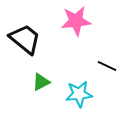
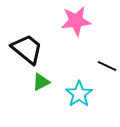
black trapezoid: moved 2 px right, 10 px down
cyan star: rotated 28 degrees counterclockwise
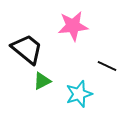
pink star: moved 3 px left, 5 px down
green triangle: moved 1 px right, 1 px up
cyan star: rotated 16 degrees clockwise
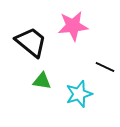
black trapezoid: moved 4 px right, 7 px up
black line: moved 2 px left, 1 px down
green triangle: rotated 36 degrees clockwise
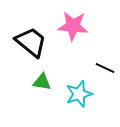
pink star: rotated 12 degrees clockwise
black line: moved 1 px down
green triangle: moved 1 px down
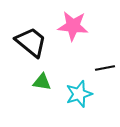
black line: rotated 36 degrees counterclockwise
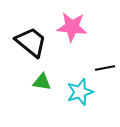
pink star: moved 1 px left, 1 px down
cyan star: moved 1 px right, 2 px up
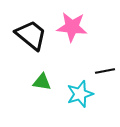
black trapezoid: moved 7 px up
black line: moved 3 px down
cyan star: moved 2 px down
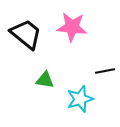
black trapezoid: moved 5 px left, 1 px up
green triangle: moved 3 px right, 2 px up
cyan star: moved 5 px down
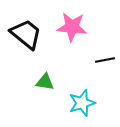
black line: moved 11 px up
green triangle: moved 2 px down
cyan star: moved 2 px right, 4 px down
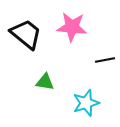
cyan star: moved 4 px right
